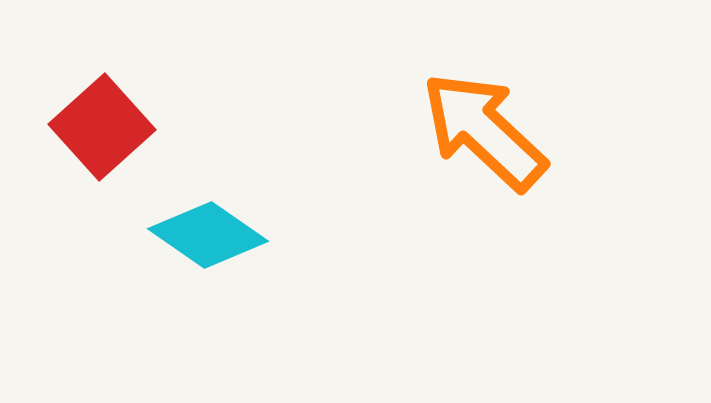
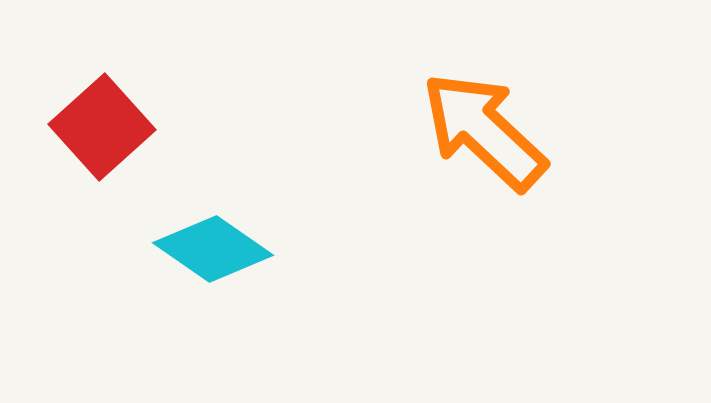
cyan diamond: moved 5 px right, 14 px down
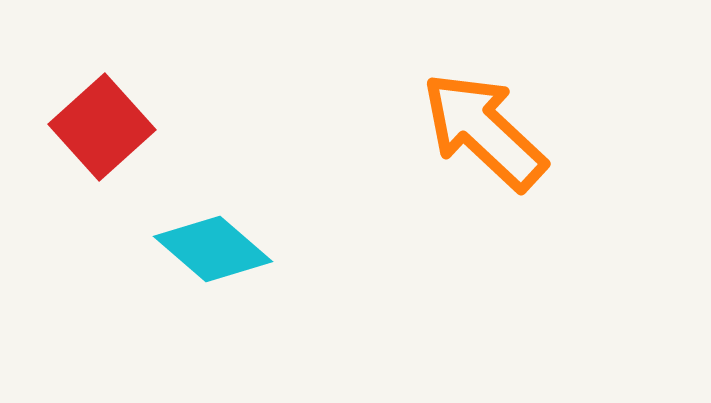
cyan diamond: rotated 6 degrees clockwise
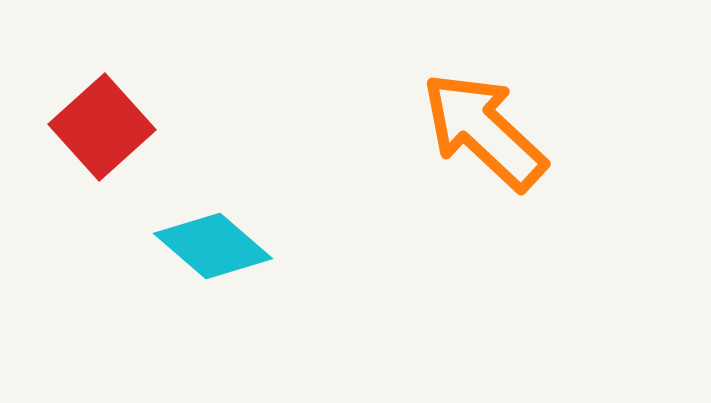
cyan diamond: moved 3 px up
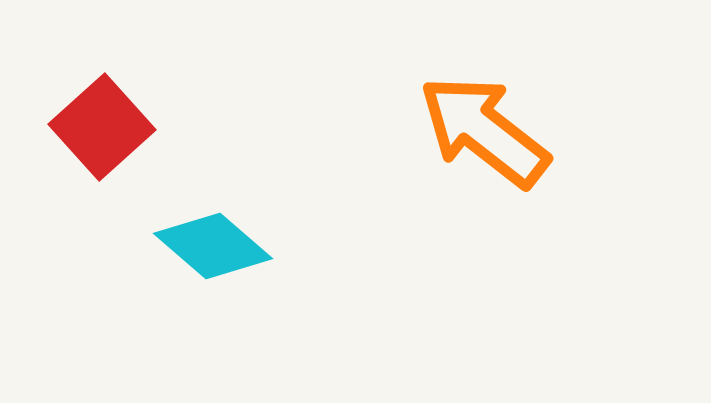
orange arrow: rotated 5 degrees counterclockwise
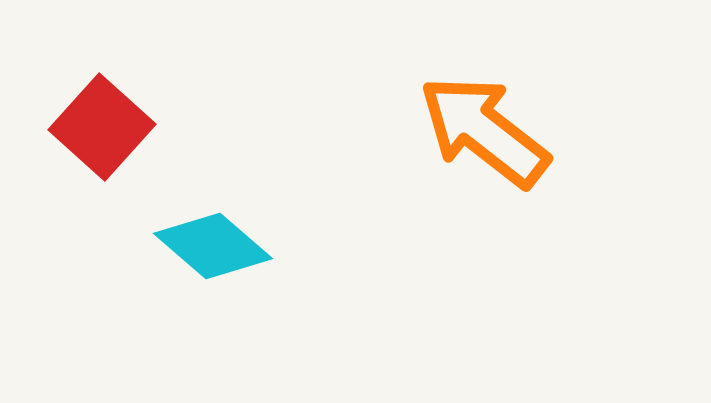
red square: rotated 6 degrees counterclockwise
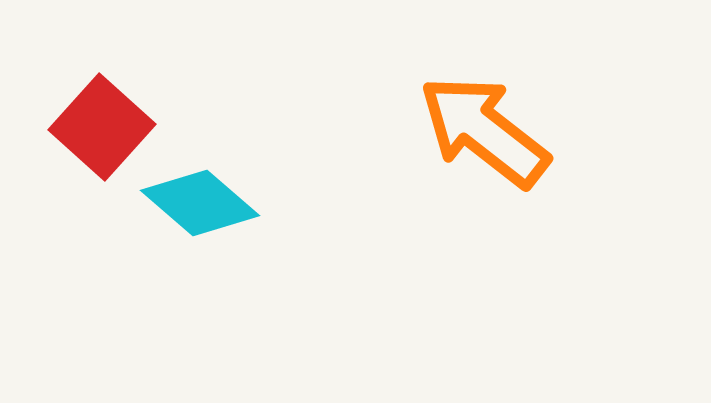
cyan diamond: moved 13 px left, 43 px up
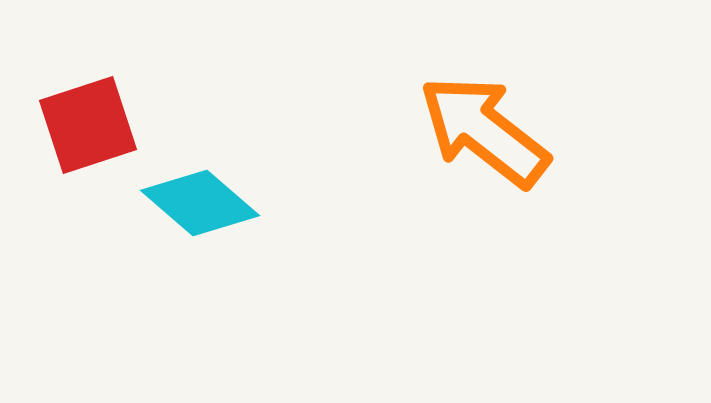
red square: moved 14 px left, 2 px up; rotated 30 degrees clockwise
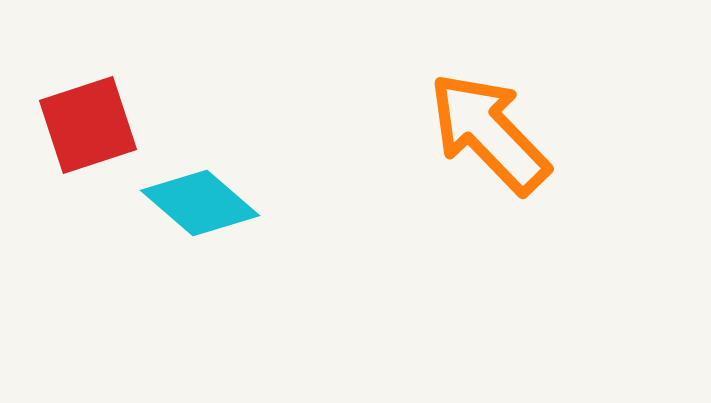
orange arrow: moved 5 px right, 2 px down; rotated 8 degrees clockwise
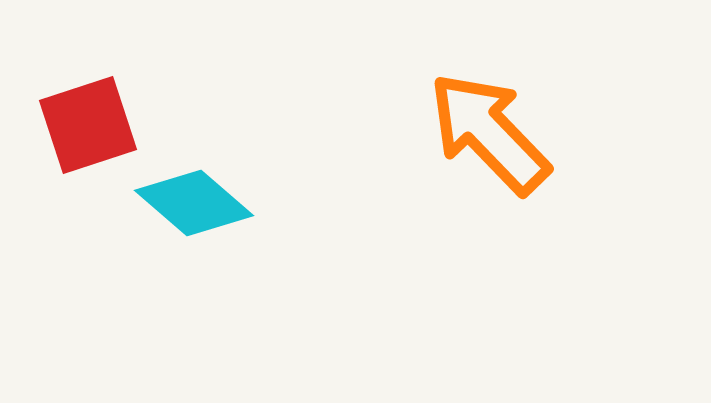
cyan diamond: moved 6 px left
